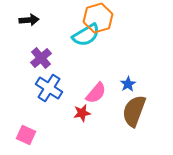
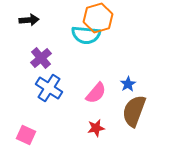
cyan semicircle: rotated 36 degrees clockwise
red star: moved 14 px right, 15 px down
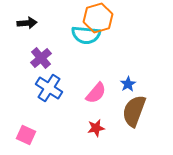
black arrow: moved 2 px left, 3 px down
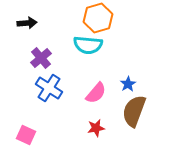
cyan semicircle: moved 2 px right, 10 px down
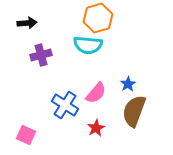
purple cross: moved 3 px up; rotated 25 degrees clockwise
blue cross: moved 16 px right, 17 px down
red star: rotated 18 degrees counterclockwise
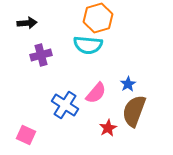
red star: moved 12 px right
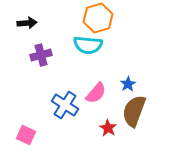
red star: rotated 12 degrees counterclockwise
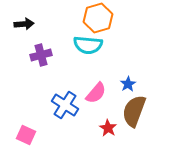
black arrow: moved 3 px left, 1 px down
